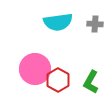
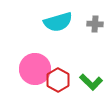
cyan semicircle: rotated 8 degrees counterclockwise
green L-shape: rotated 75 degrees counterclockwise
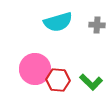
gray cross: moved 2 px right, 1 px down
red hexagon: rotated 25 degrees counterclockwise
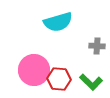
gray cross: moved 21 px down
pink circle: moved 1 px left, 1 px down
red hexagon: moved 1 px right, 1 px up
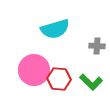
cyan semicircle: moved 3 px left, 7 px down
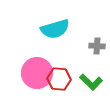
pink circle: moved 3 px right, 3 px down
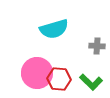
cyan semicircle: moved 1 px left
